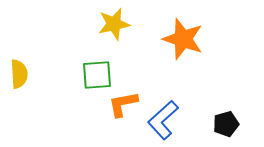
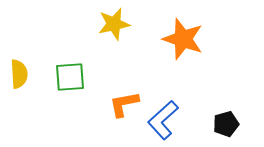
green square: moved 27 px left, 2 px down
orange L-shape: moved 1 px right
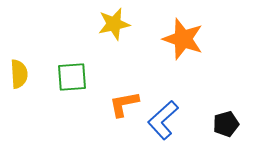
green square: moved 2 px right
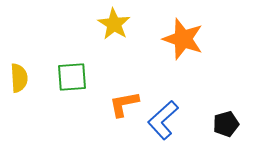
yellow star: rotated 28 degrees counterclockwise
yellow semicircle: moved 4 px down
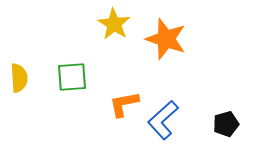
orange star: moved 17 px left
